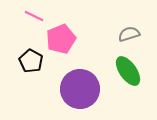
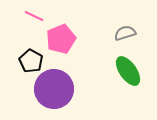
gray semicircle: moved 4 px left, 1 px up
purple circle: moved 26 px left
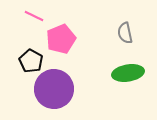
gray semicircle: rotated 85 degrees counterclockwise
green ellipse: moved 2 px down; rotated 64 degrees counterclockwise
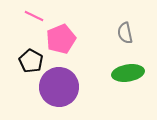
purple circle: moved 5 px right, 2 px up
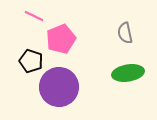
black pentagon: rotated 10 degrees counterclockwise
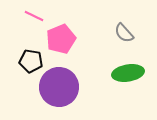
gray semicircle: moved 1 px left; rotated 30 degrees counterclockwise
black pentagon: rotated 10 degrees counterclockwise
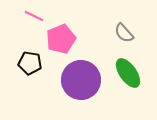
black pentagon: moved 1 px left, 2 px down
green ellipse: rotated 64 degrees clockwise
purple circle: moved 22 px right, 7 px up
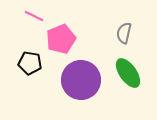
gray semicircle: rotated 55 degrees clockwise
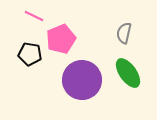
black pentagon: moved 9 px up
purple circle: moved 1 px right
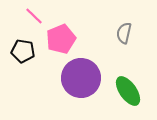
pink line: rotated 18 degrees clockwise
black pentagon: moved 7 px left, 3 px up
green ellipse: moved 18 px down
purple circle: moved 1 px left, 2 px up
